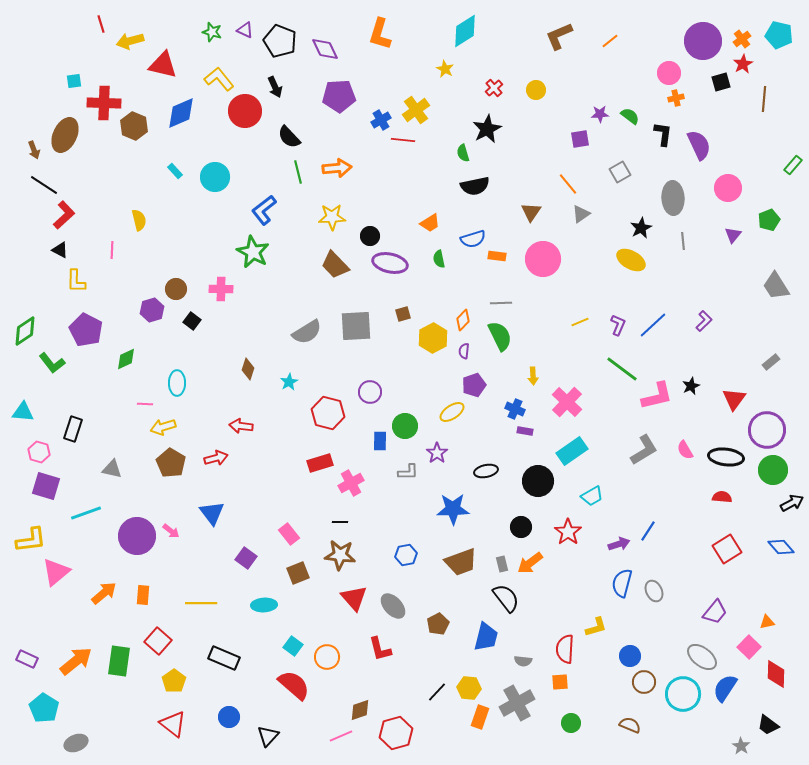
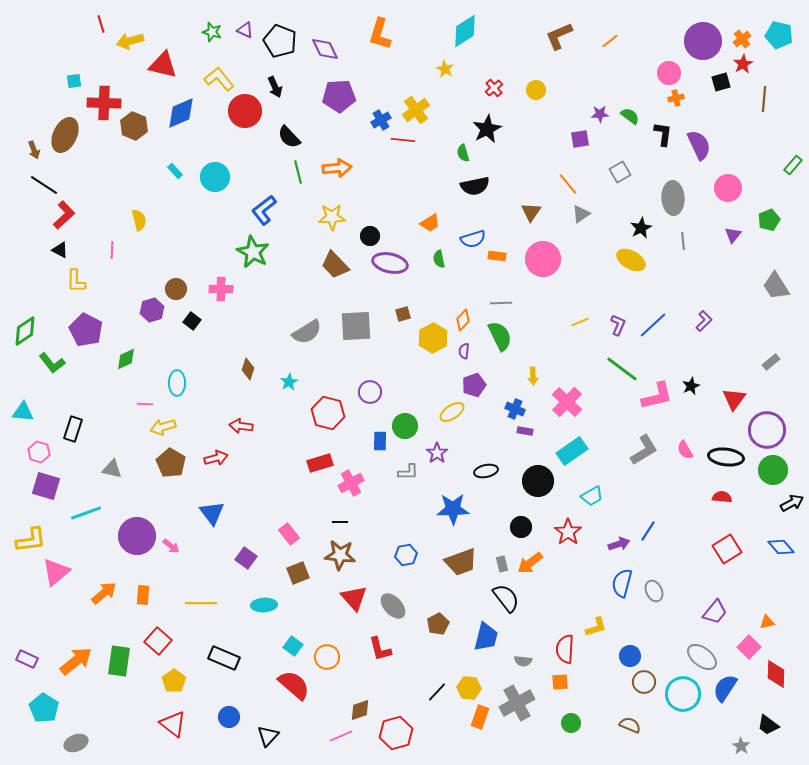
pink arrow at (171, 531): moved 15 px down
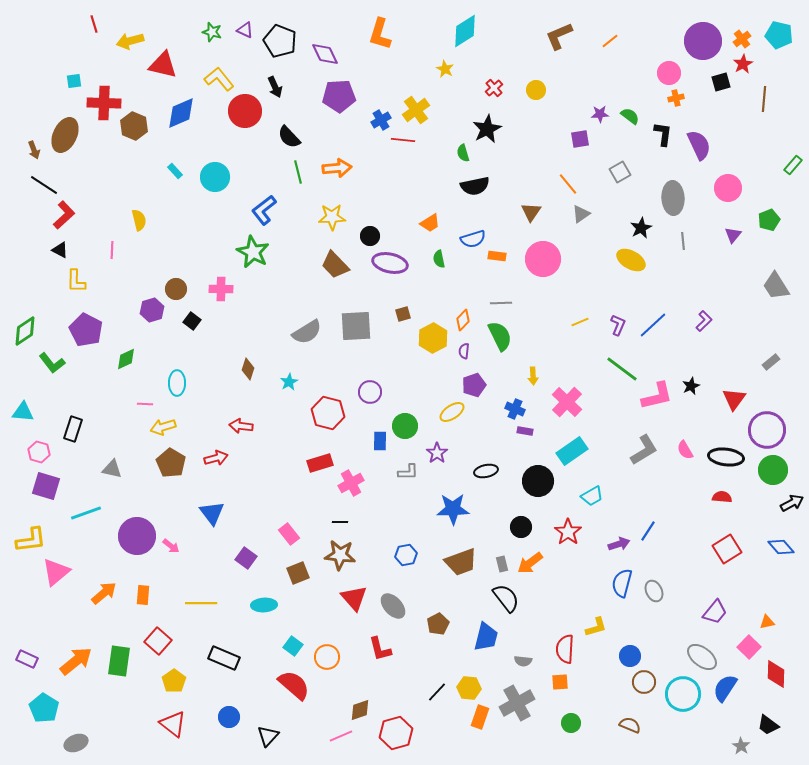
red line at (101, 24): moved 7 px left
purple diamond at (325, 49): moved 5 px down
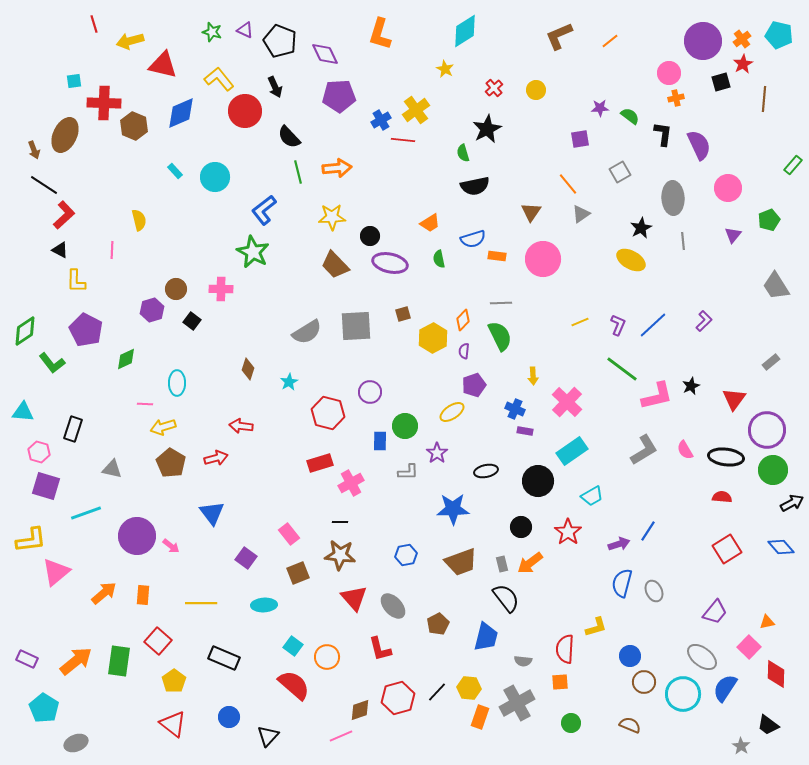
purple star at (600, 114): moved 6 px up
red hexagon at (396, 733): moved 2 px right, 35 px up
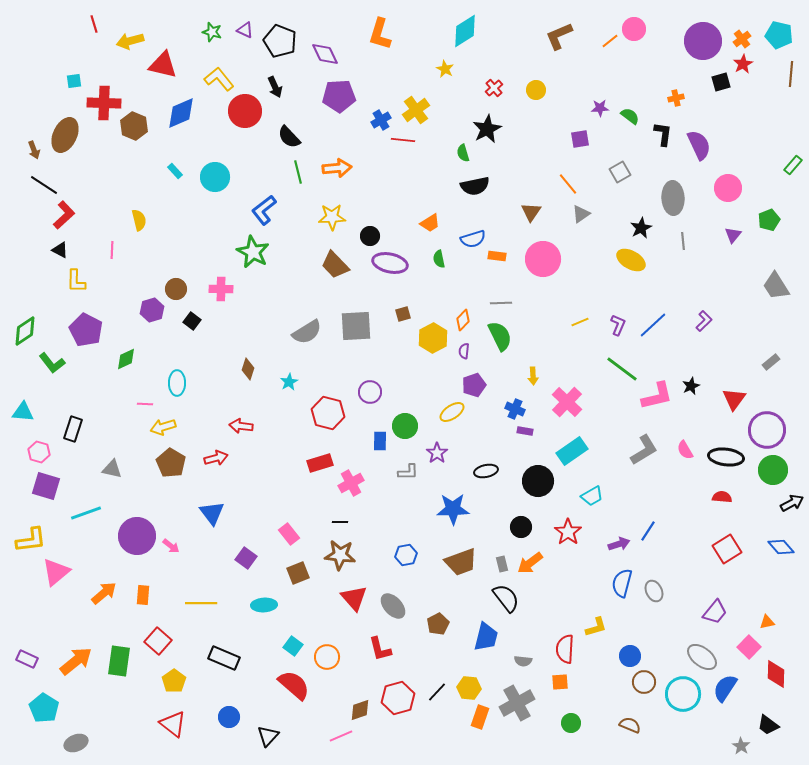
pink circle at (669, 73): moved 35 px left, 44 px up
brown line at (764, 99): moved 27 px right, 25 px up
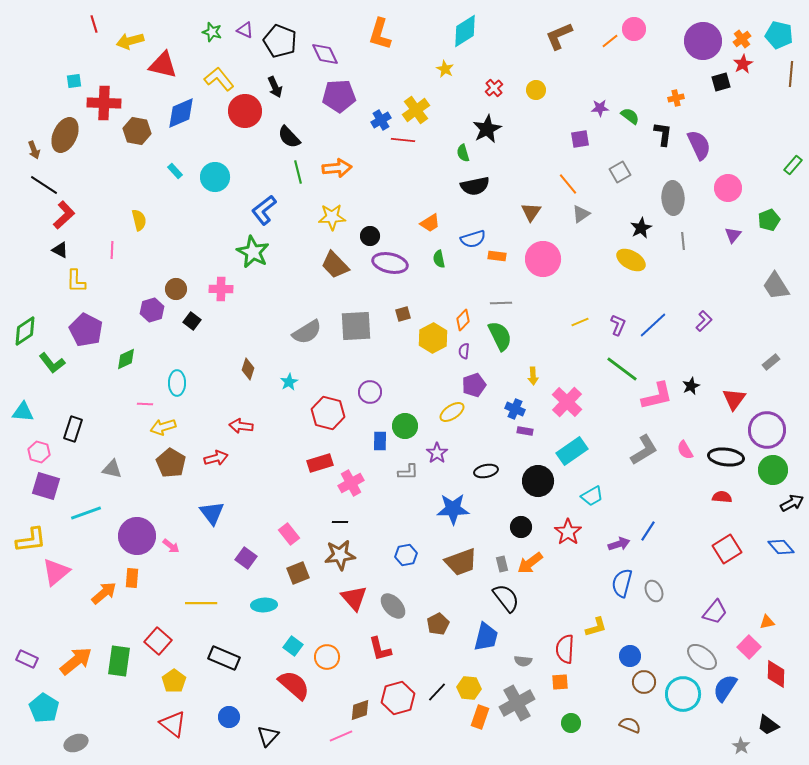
brown hexagon at (134, 126): moved 3 px right, 5 px down; rotated 12 degrees counterclockwise
brown star at (340, 555): rotated 12 degrees counterclockwise
orange rectangle at (143, 595): moved 11 px left, 17 px up
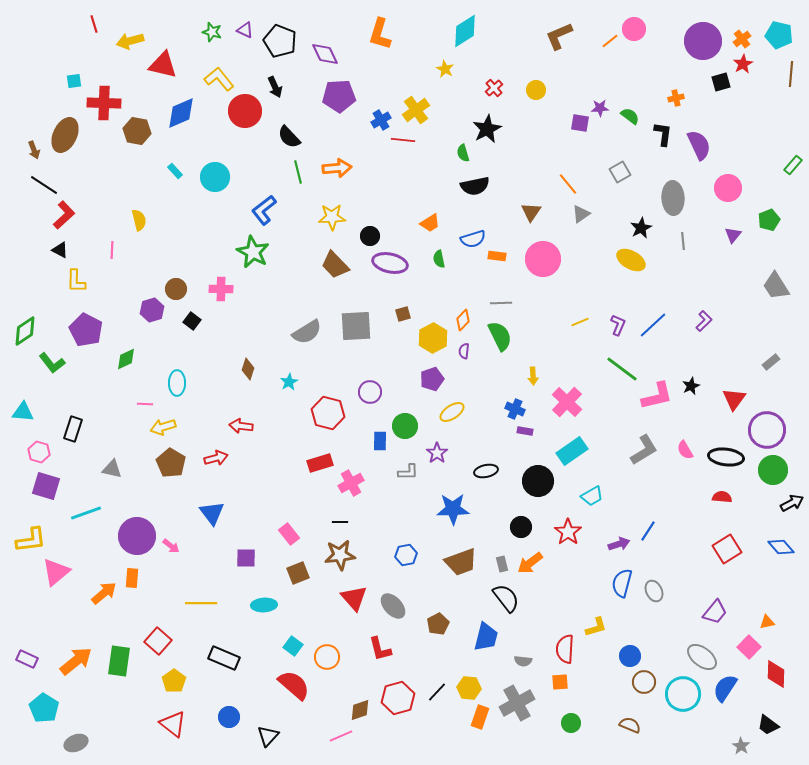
purple square at (580, 139): moved 16 px up; rotated 18 degrees clockwise
purple pentagon at (474, 385): moved 42 px left, 6 px up
purple square at (246, 558): rotated 35 degrees counterclockwise
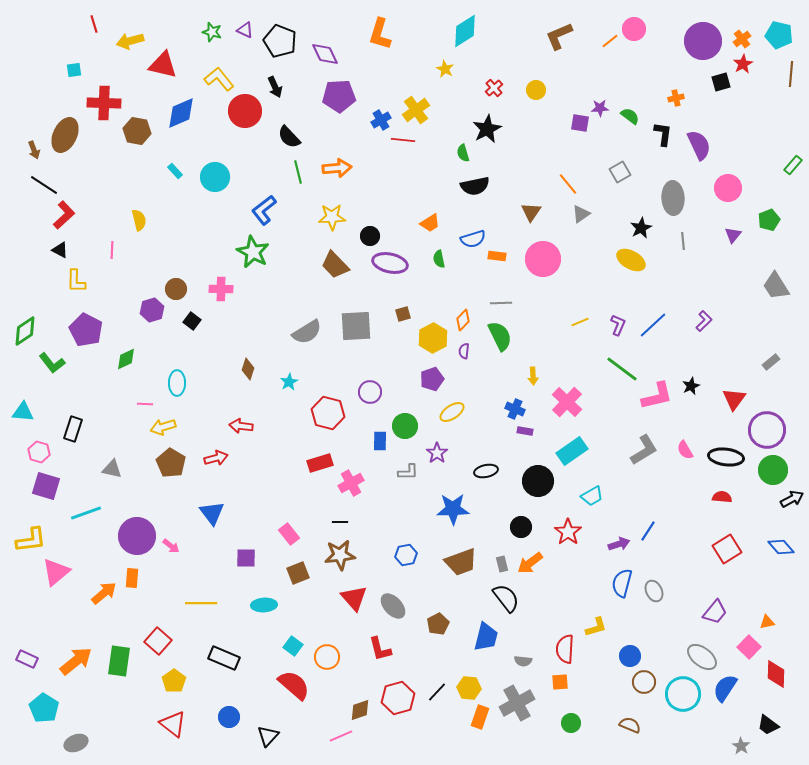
cyan square at (74, 81): moved 11 px up
black arrow at (792, 503): moved 4 px up
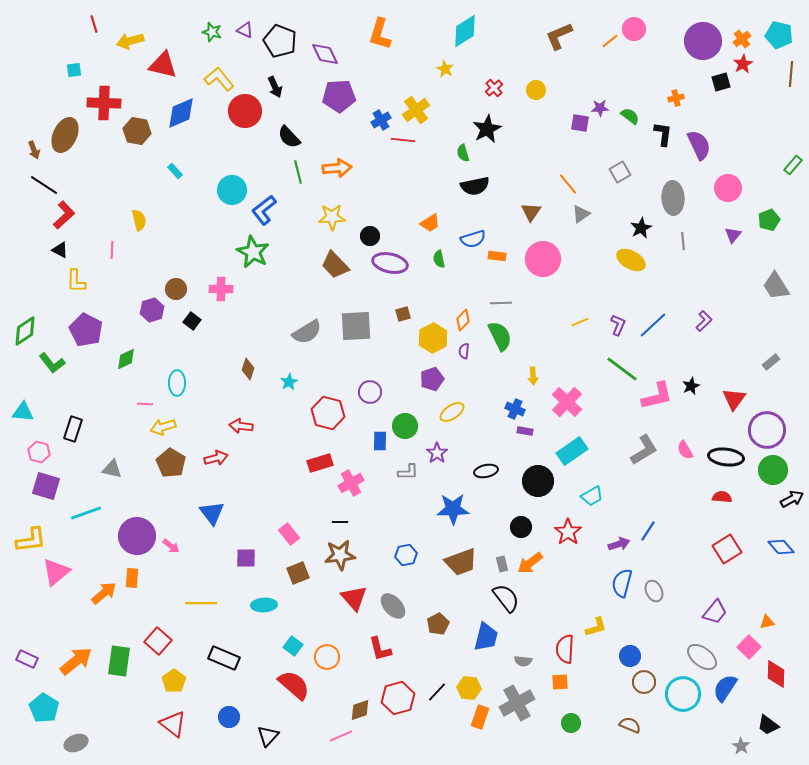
cyan circle at (215, 177): moved 17 px right, 13 px down
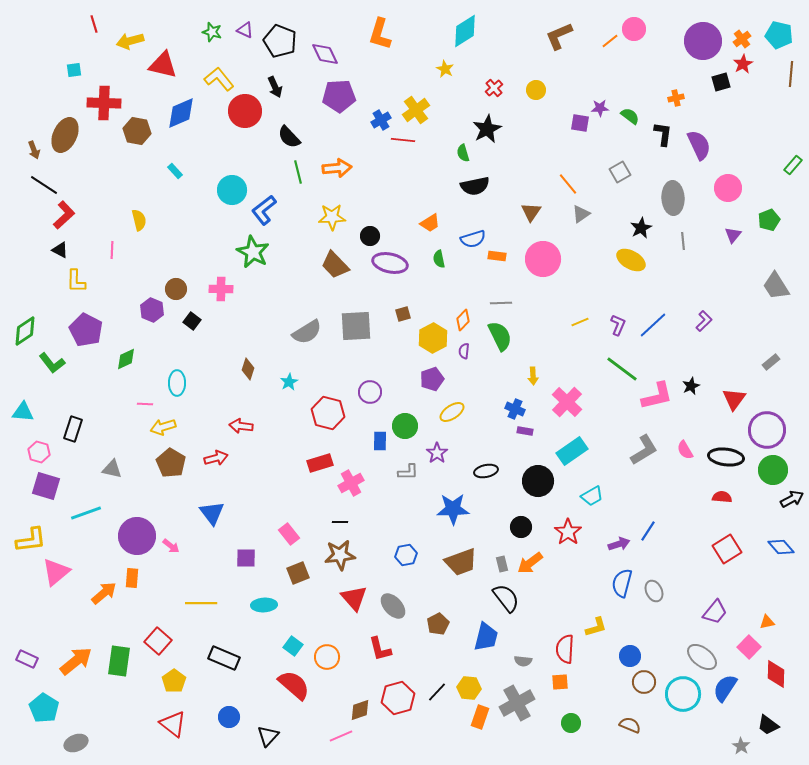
purple hexagon at (152, 310): rotated 20 degrees counterclockwise
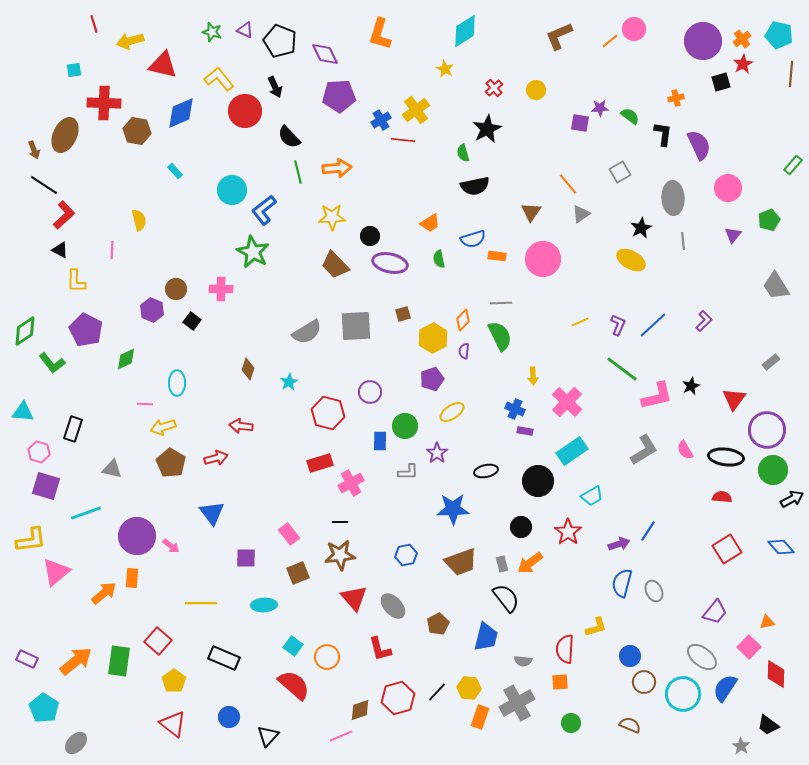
gray ellipse at (76, 743): rotated 25 degrees counterclockwise
